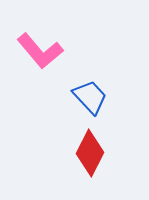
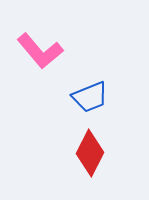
blue trapezoid: rotated 111 degrees clockwise
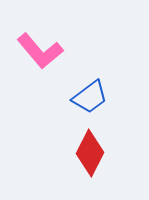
blue trapezoid: rotated 15 degrees counterclockwise
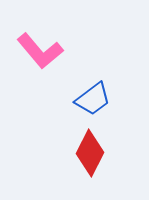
blue trapezoid: moved 3 px right, 2 px down
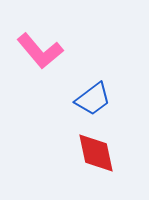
red diamond: moved 6 px right; rotated 39 degrees counterclockwise
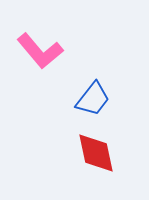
blue trapezoid: rotated 15 degrees counterclockwise
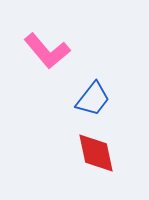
pink L-shape: moved 7 px right
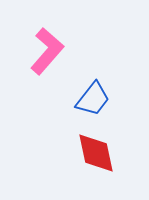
pink L-shape: rotated 99 degrees counterclockwise
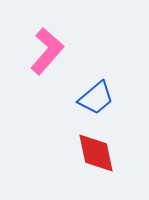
blue trapezoid: moved 3 px right, 1 px up; rotated 12 degrees clockwise
